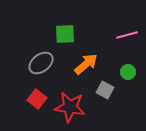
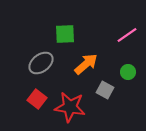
pink line: rotated 20 degrees counterclockwise
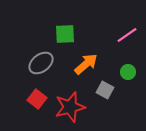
red star: rotated 24 degrees counterclockwise
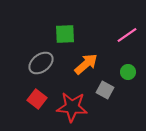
red star: moved 2 px right; rotated 20 degrees clockwise
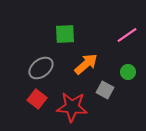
gray ellipse: moved 5 px down
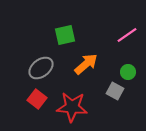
green square: moved 1 px down; rotated 10 degrees counterclockwise
gray square: moved 10 px right, 1 px down
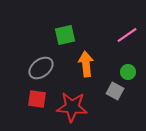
orange arrow: rotated 55 degrees counterclockwise
red square: rotated 30 degrees counterclockwise
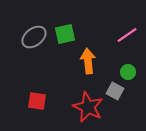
green square: moved 1 px up
orange arrow: moved 2 px right, 3 px up
gray ellipse: moved 7 px left, 31 px up
red square: moved 2 px down
red star: moved 16 px right; rotated 20 degrees clockwise
